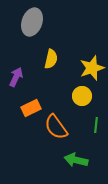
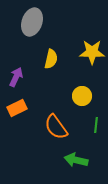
yellow star: moved 16 px up; rotated 20 degrees clockwise
orange rectangle: moved 14 px left
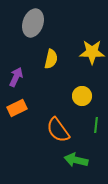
gray ellipse: moved 1 px right, 1 px down
orange semicircle: moved 2 px right, 3 px down
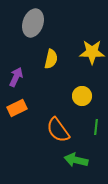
green line: moved 2 px down
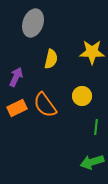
orange semicircle: moved 13 px left, 25 px up
green arrow: moved 16 px right, 2 px down; rotated 30 degrees counterclockwise
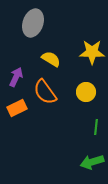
yellow semicircle: rotated 72 degrees counterclockwise
yellow circle: moved 4 px right, 4 px up
orange semicircle: moved 13 px up
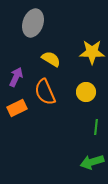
orange semicircle: rotated 12 degrees clockwise
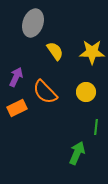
yellow semicircle: moved 4 px right, 8 px up; rotated 24 degrees clockwise
orange semicircle: rotated 20 degrees counterclockwise
green arrow: moved 15 px left, 9 px up; rotated 130 degrees clockwise
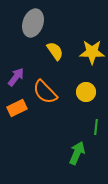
purple arrow: rotated 12 degrees clockwise
